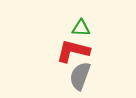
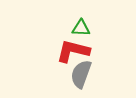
gray semicircle: moved 1 px right, 2 px up
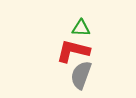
gray semicircle: moved 1 px down
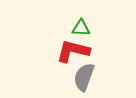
gray semicircle: moved 3 px right, 2 px down
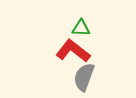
red L-shape: rotated 24 degrees clockwise
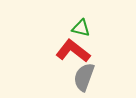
green triangle: rotated 12 degrees clockwise
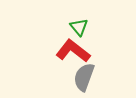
green triangle: moved 2 px left, 1 px up; rotated 36 degrees clockwise
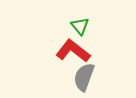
green triangle: moved 1 px right, 1 px up
